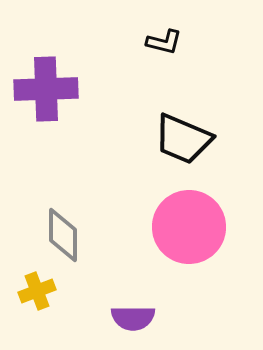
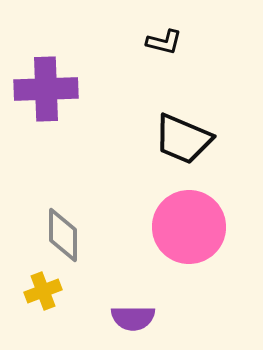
yellow cross: moved 6 px right
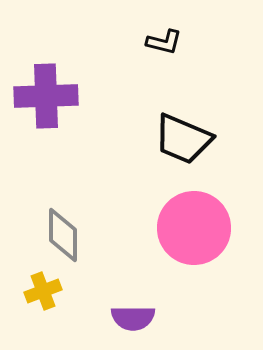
purple cross: moved 7 px down
pink circle: moved 5 px right, 1 px down
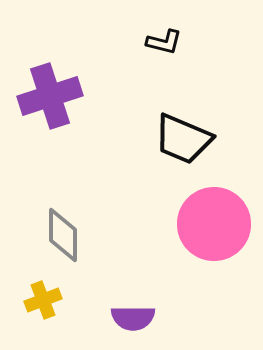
purple cross: moved 4 px right; rotated 16 degrees counterclockwise
pink circle: moved 20 px right, 4 px up
yellow cross: moved 9 px down
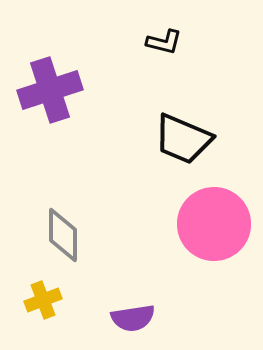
purple cross: moved 6 px up
purple semicircle: rotated 9 degrees counterclockwise
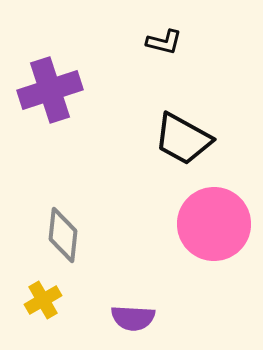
black trapezoid: rotated 6 degrees clockwise
gray diamond: rotated 6 degrees clockwise
yellow cross: rotated 9 degrees counterclockwise
purple semicircle: rotated 12 degrees clockwise
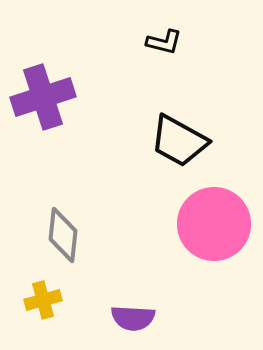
purple cross: moved 7 px left, 7 px down
black trapezoid: moved 4 px left, 2 px down
yellow cross: rotated 15 degrees clockwise
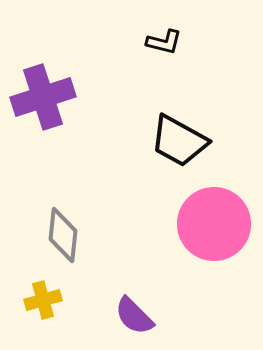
purple semicircle: moved 1 px right, 2 px up; rotated 42 degrees clockwise
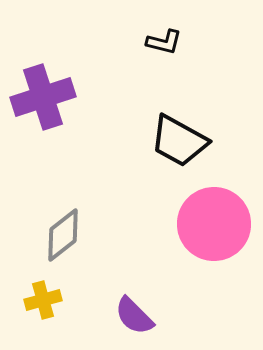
gray diamond: rotated 46 degrees clockwise
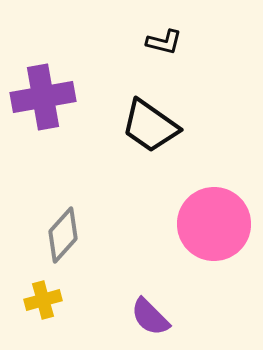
purple cross: rotated 8 degrees clockwise
black trapezoid: moved 29 px left, 15 px up; rotated 6 degrees clockwise
gray diamond: rotated 10 degrees counterclockwise
purple semicircle: moved 16 px right, 1 px down
